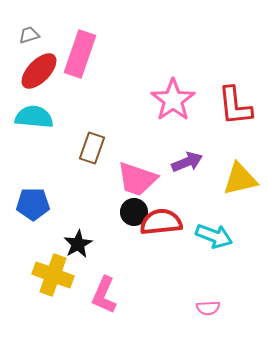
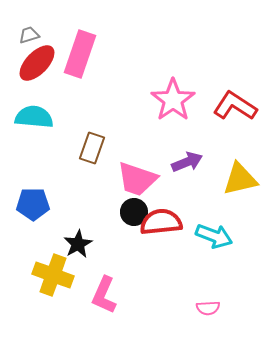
red ellipse: moved 2 px left, 8 px up
red L-shape: rotated 129 degrees clockwise
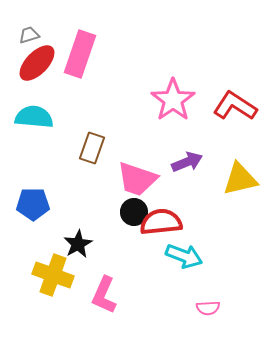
cyan arrow: moved 30 px left, 20 px down
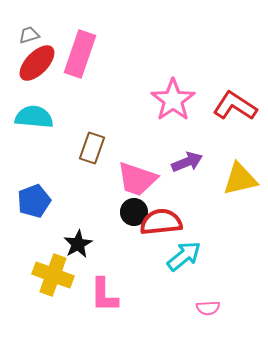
blue pentagon: moved 1 px right, 3 px up; rotated 20 degrees counterclockwise
cyan arrow: rotated 60 degrees counterclockwise
pink L-shape: rotated 24 degrees counterclockwise
